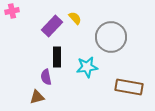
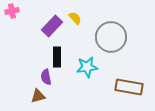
brown triangle: moved 1 px right, 1 px up
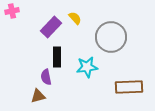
purple rectangle: moved 1 px left, 1 px down
brown rectangle: rotated 12 degrees counterclockwise
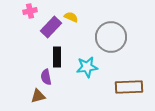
pink cross: moved 18 px right
yellow semicircle: moved 4 px left, 1 px up; rotated 24 degrees counterclockwise
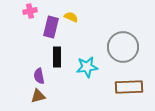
purple rectangle: rotated 30 degrees counterclockwise
gray circle: moved 12 px right, 10 px down
purple semicircle: moved 7 px left, 1 px up
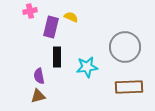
gray circle: moved 2 px right
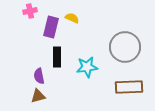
yellow semicircle: moved 1 px right, 1 px down
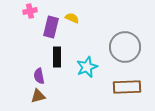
cyan star: rotated 15 degrees counterclockwise
brown rectangle: moved 2 px left
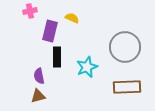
purple rectangle: moved 1 px left, 4 px down
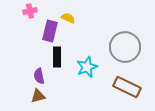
yellow semicircle: moved 4 px left
brown rectangle: rotated 28 degrees clockwise
